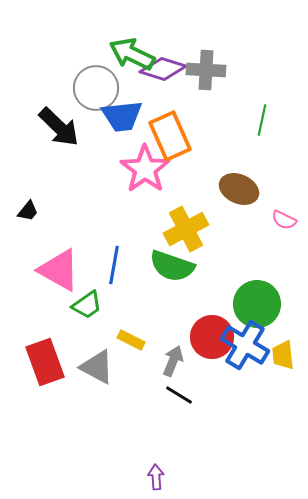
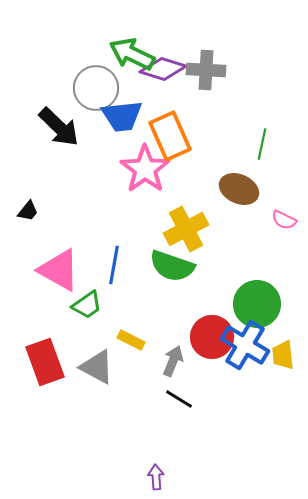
green line: moved 24 px down
black line: moved 4 px down
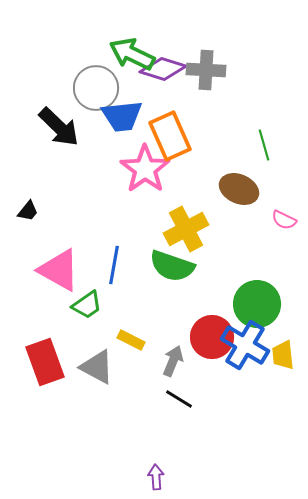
green line: moved 2 px right, 1 px down; rotated 28 degrees counterclockwise
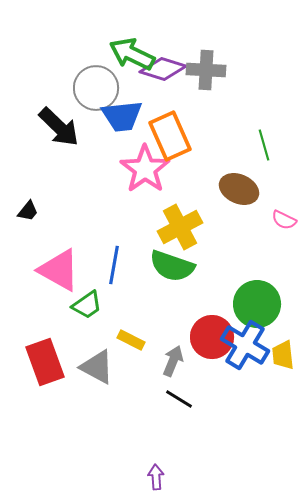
yellow cross: moved 6 px left, 2 px up
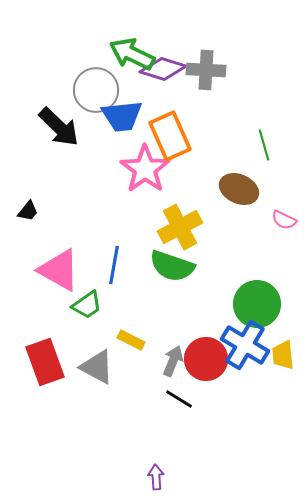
gray circle: moved 2 px down
red circle: moved 6 px left, 22 px down
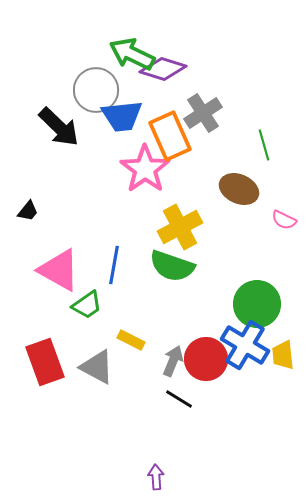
gray cross: moved 3 px left, 43 px down; rotated 36 degrees counterclockwise
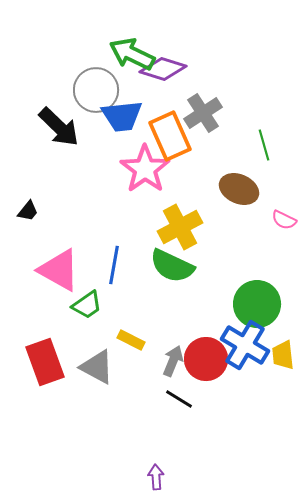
green semicircle: rotated 6 degrees clockwise
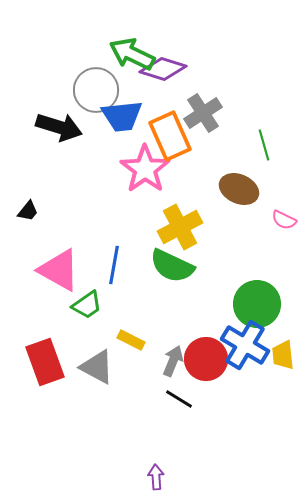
black arrow: rotated 27 degrees counterclockwise
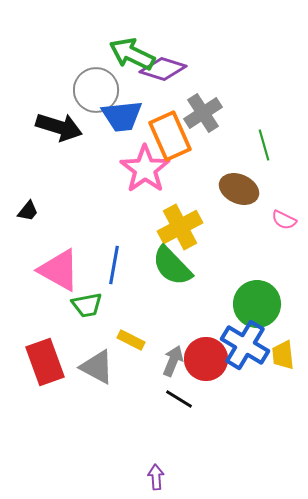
green semicircle: rotated 21 degrees clockwise
green trapezoid: rotated 24 degrees clockwise
